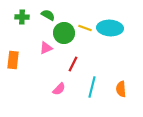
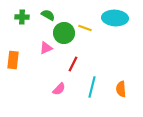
cyan ellipse: moved 5 px right, 10 px up
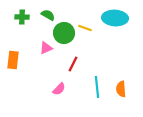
cyan line: moved 5 px right; rotated 20 degrees counterclockwise
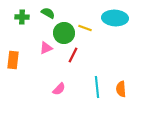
green semicircle: moved 2 px up
red line: moved 9 px up
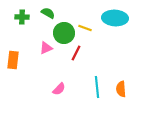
red line: moved 3 px right, 2 px up
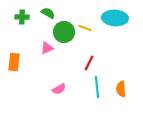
green circle: moved 1 px up
pink triangle: moved 1 px right
red line: moved 13 px right, 10 px down
orange rectangle: moved 1 px right, 2 px down
pink semicircle: rotated 16 degrees clockwise
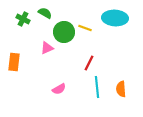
green semicircle: moved 3 px left
green cross: moved 1 px right, 2 px down; rotated 24 degrees clockwise
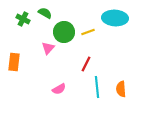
yellow line: moved 3 px right, 4 px down; rotated 40 degrees counterclockwise
pink triangle: moved 1 px right; rotated 24 degrees counterclockwise
red line: moved 3 px left, 1 px down
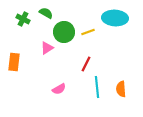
green semicircle: moved 1 px right
pink triangle: moved 1 px left; rotated 16 degrees clockwise
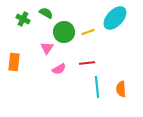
cyan ellipse: rotated 50 degrees counterclockwise
pink triangle: rotated 24 degrees counterclockwise
red line: moved 1 px right, 1 px up; rotated 56 degrees clockwise
pink semicircle: moved 20 px up
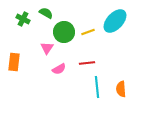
cyan ellipse: moved 3 px down
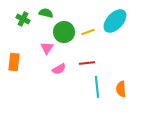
green semicircle: rotated 16 degrees counterclockwise
